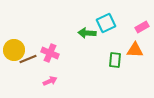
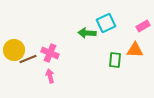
pink rectangle: moved 1 px right, 1 px up
pink arrow: moved 5 px up; rotated 80 degrees counterclockwise
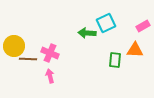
yellow circle: moved 4 px up
brown line: rotated 24 degrees clockwise
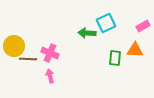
green rectangle: moved 2 px up
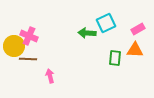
pink rectangle: moved 5 px left, 3 px down
pink cross: moved 21 px left, 17 px up
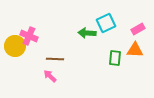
yellow circle: moved 1 px right
brown line: moved 27 px right
pink arrow: rotated 32 degrees counterclockwise
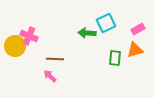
orange triangle: rotated 18 degrees counterclockwise
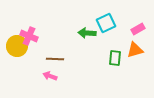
yellow circle: moved 2 px right
pink arrow: rotated 24 degrees counterclockwise
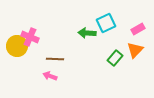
pink cross: moved 1 px right, 1 px down
orange triangle: rotated 30 degrees counterclockwise
green rectangle: rotated 35 degrees clockwise
